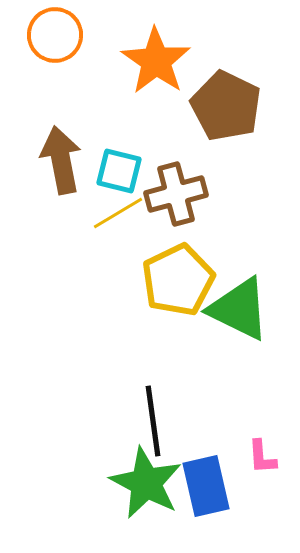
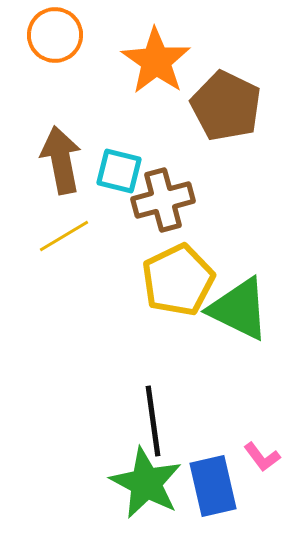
brown cross: moved 13 px left, 6 px down
yellow line: moved 54 px left, 23 px down
pink L-shape: rotated 33 degrees counterclockwise
blue rectangle: moved 7 px right
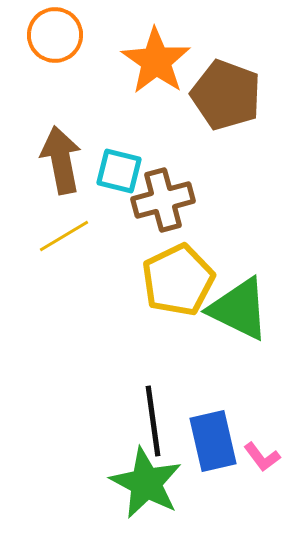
brown pentagon: moved 11 px up; rotated 6 degrees counterclockwise
blue rectangle: moved 45 px up
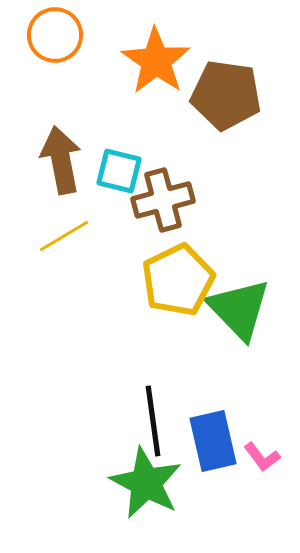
brown pentagon: rotated 12 degrees counterclockwise
green triangle: rotated 20 degrees clockwise
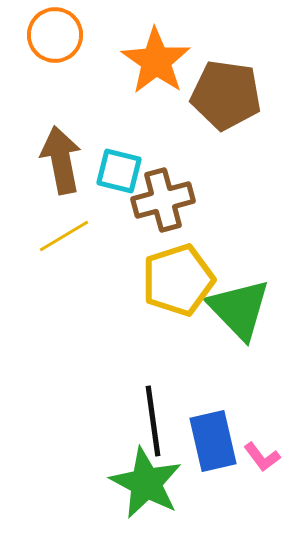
yellow pentagon: rotated 8 degrees clockwise
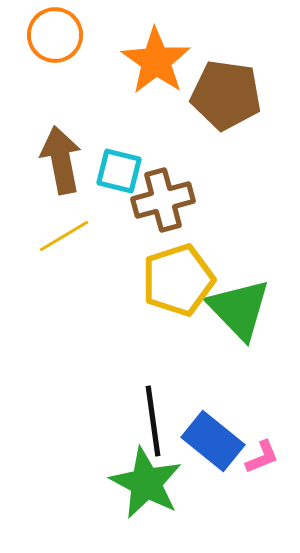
blue rectangle: rotated 38 degrees counterclockwise
pink L-shape: rotated 75 degrees counterclockwise
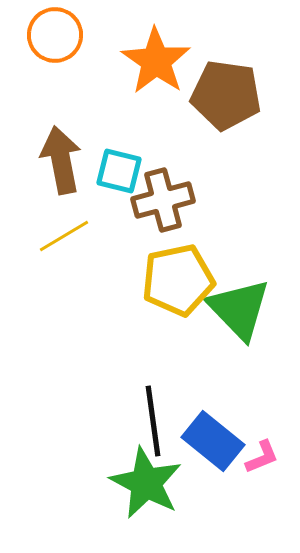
yellow pentagon: rotated 6 degrees clockwise
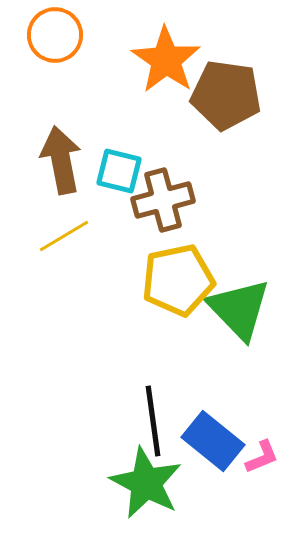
orange star: moved 10 px right, 1 px up
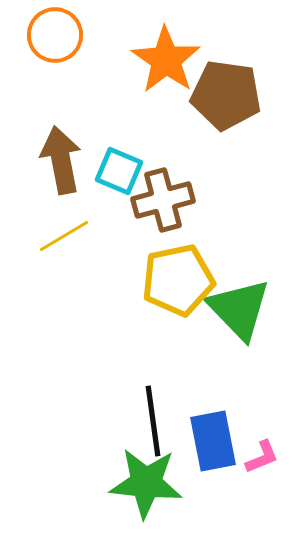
cyan square: rotated 9 degrees clockwise
blue rectangle: rotated 40 degrees clockwise
green star: rotated 22 degrees counterclockwise
